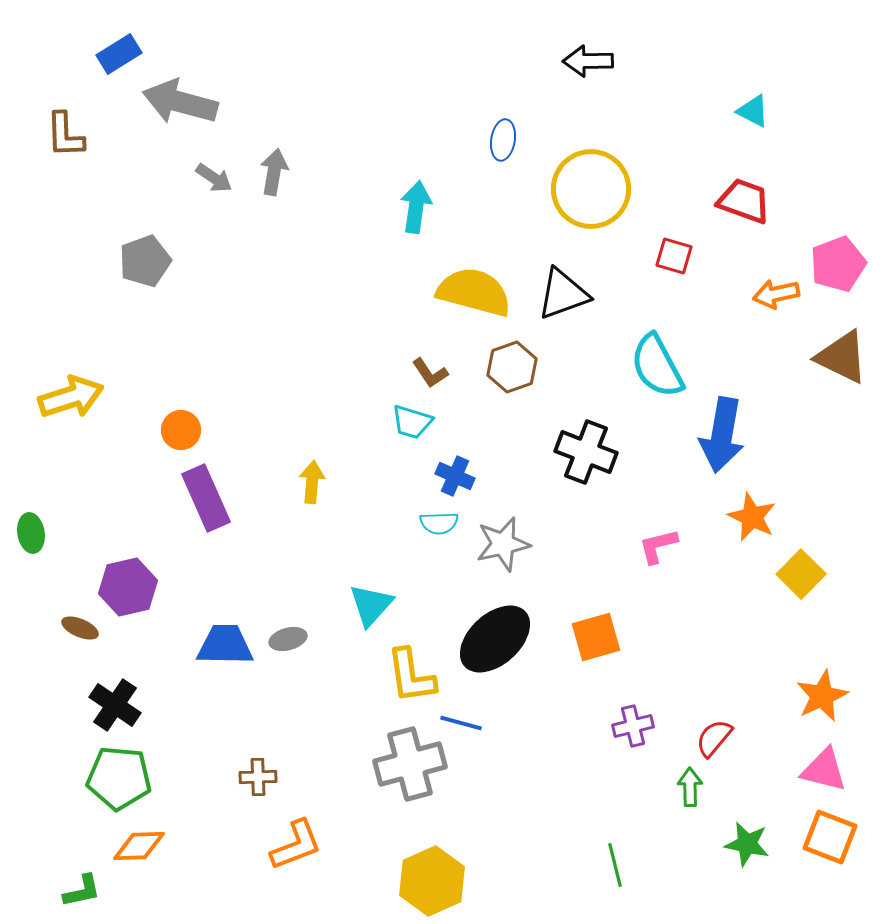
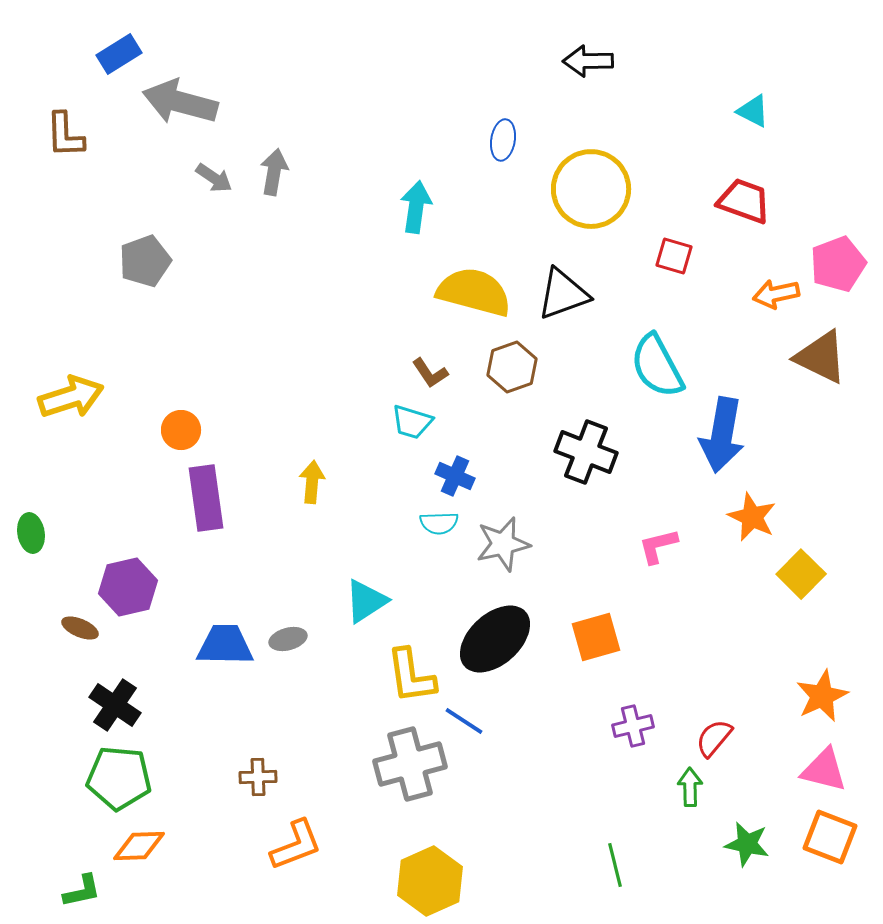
brown triangle at (842, 357): moved 21 px left
purple rectangle at (206, 498): rotated 16 degrees clockwise
cyan triangle at (371, 605): moved 5 px left, 4 px up; rotated 15 degrees clockwise
blue line at (461, 723): moved 3 px right, 2 px up; rotated 18 degrees clockwise
yellow hexagon at (432, 881): moved 2 px left
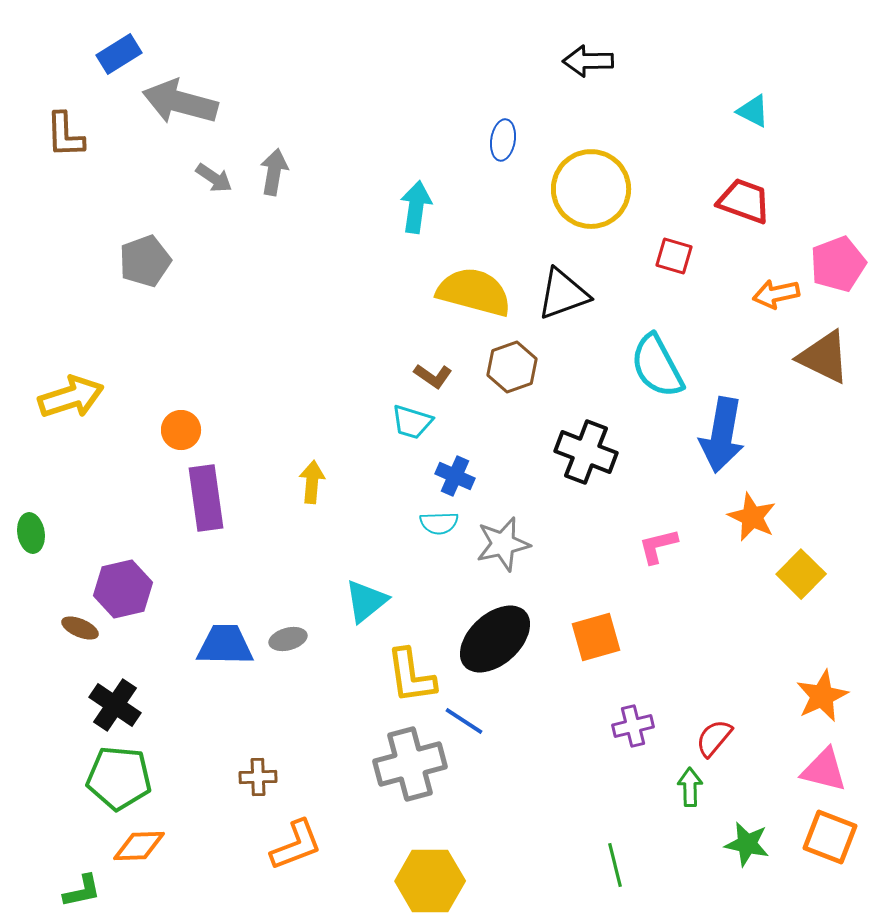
brown triangle at (821, 357): moved 3 px right
brown L-shape at (430, 373): moved 3 px right, 3 px down; rotated 21 degrees counterclockwise
purple hexagon at (128, 587): moved 5 px left, 2 px down
cyan triangle at (366, 601): rotated 6 degrees counterclockwise
yellow hexagon at (430, 881): rotated 24 degrees clockwise
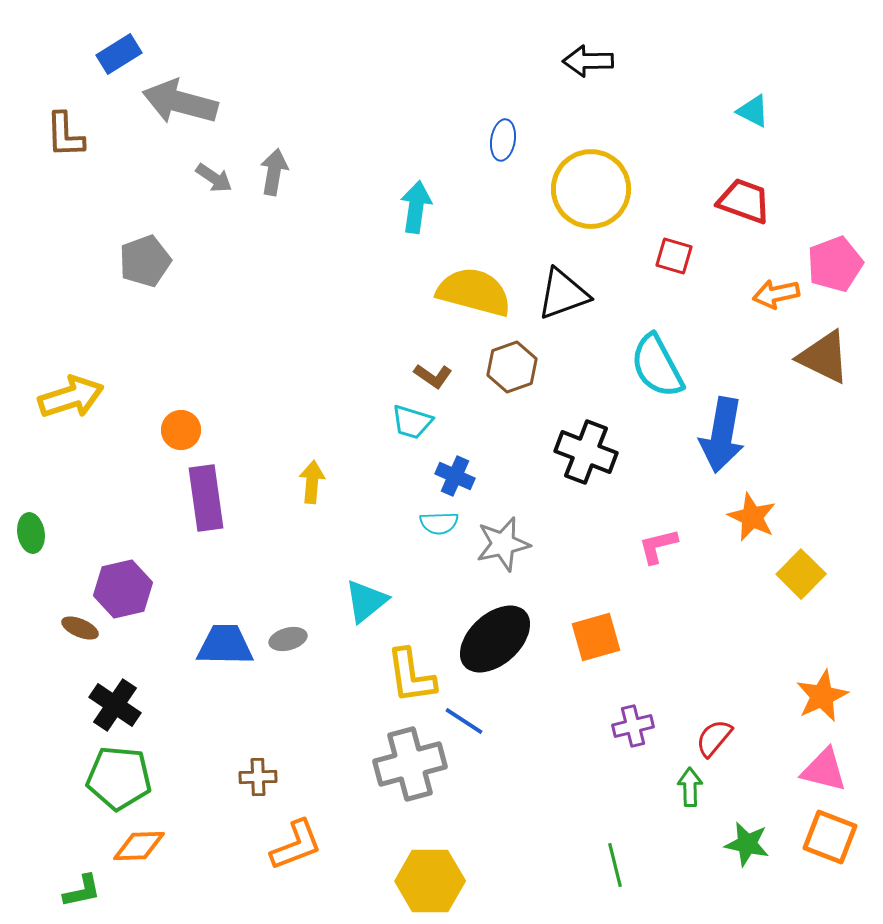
pink pentagon at (838, 264): moved 3 px left
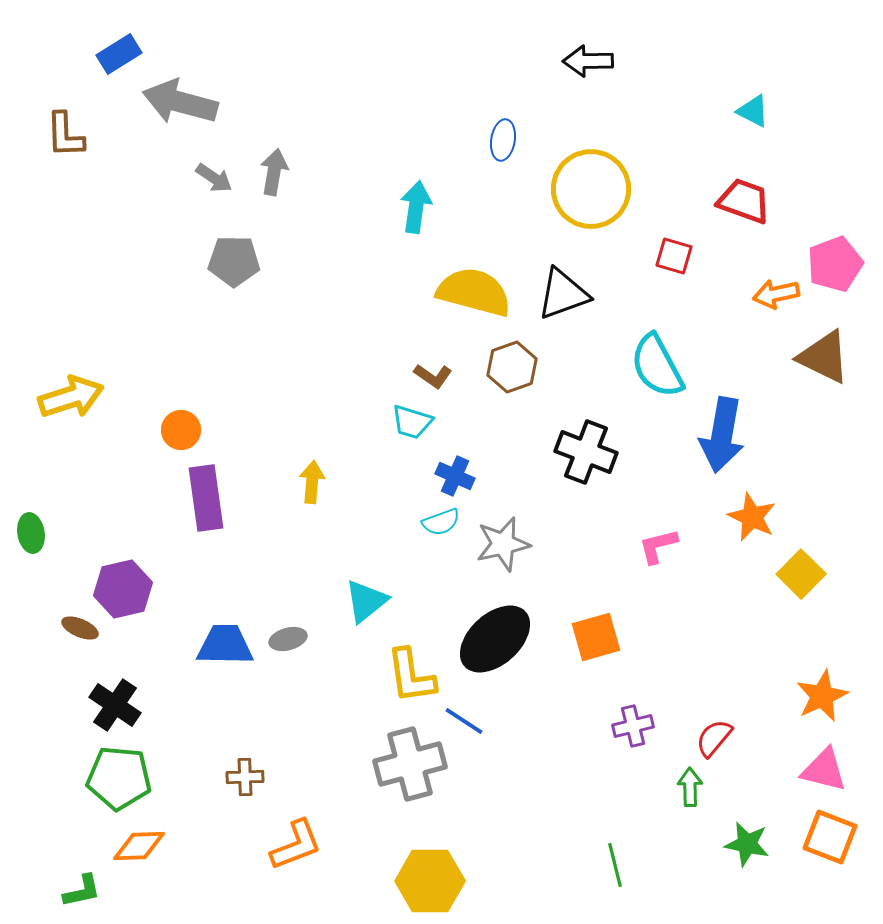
gray pentagon at (145, 261): moved 89 px right; rotated 21 degrees clockwise
cyan semicircle at (439, 523): moved 2 px right, 1 px up; rotated 18 degrees counterclockwise
brown cross at (258, 777): moved 13 px left
